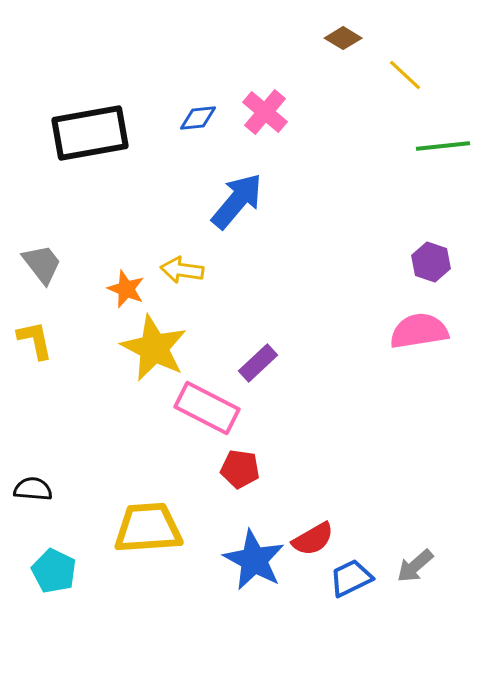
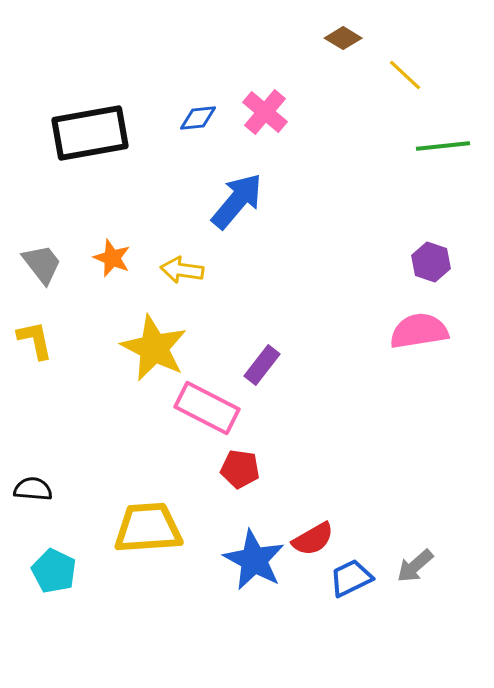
orange star: moved 14 px left, 31 px up
purple rectangle: moved 4 px right, 2 px down; rotated 9 degrees counterclockwise
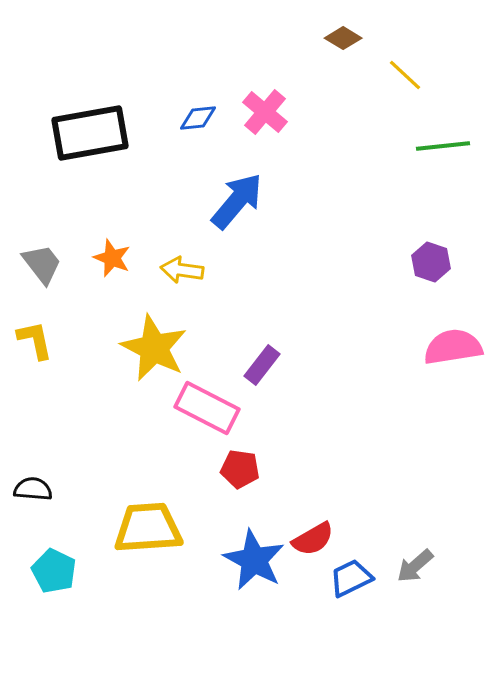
pink semicircle: moved 34 px right, 16 px down
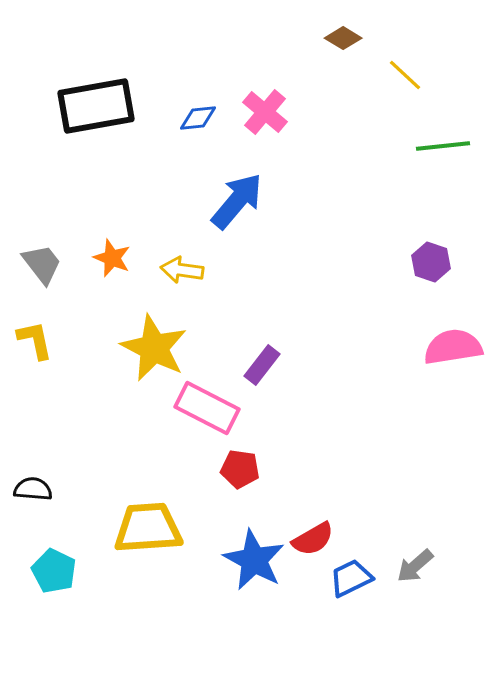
black rectangle: moved 6 px right, 27 px up
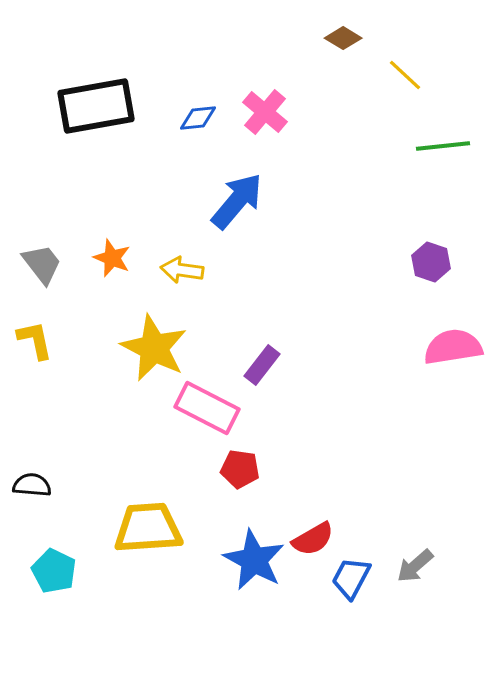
black semicircle: moved 1 px left, 4 px up
blue trapezoid: rotated 36 degrees counterclockwise
